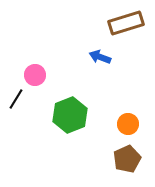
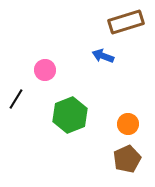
brown rectangle: moved 1 px up
blue arrow: moved 3 px right, 1 px up
pink circle: moved 10 px right, 5 px up
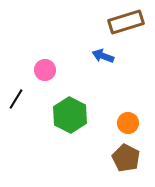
green hexagon: rotated 12 degrees counterclockwise
orange circle: moved 1 px up
brown pentagon: moved 1 px left, 1 px up; rotated 20 degrees counterclockwise
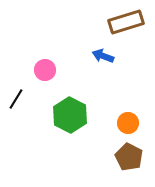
brown pentagon: moved 3 px right, 1 px up
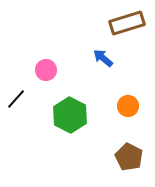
brown rectangle: moved 1 px right, 1 px down
blue arrow: moved 2 px down; rotated 20 degrees clockwise
pink circle: moved 1 px right
black line: rotated 10 degrees clockwise
orange circle: moved 17 px up
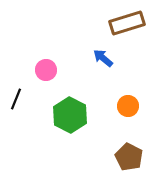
black line: rotated 20 degrees counterclockwise
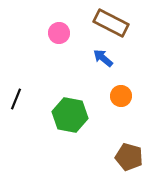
brown rectangle: moved 16 px left; rotated 44 degrees clockwise
pink circle: moved 13 px right, 37 px up
orange circle: moved 7 px left, 10 px up
green hexagon: rotated 16 degrees counterclockwise
brown pentagon: rotated 12 degrees counterclockwise
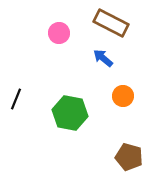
orange circle: moved 2 px right
green hexagon: moved 2 px up
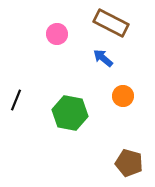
pink circle: moved 2 px left, 1 px down
black line: moved 1 px down
brown pentagon: moved 6 px down
